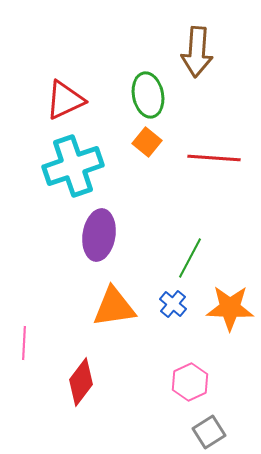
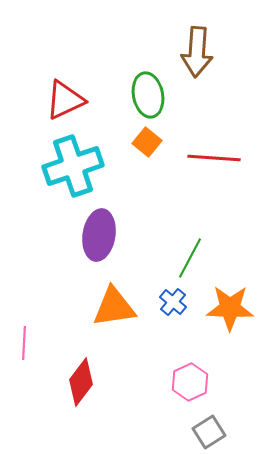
blue cross: moved 2 px up
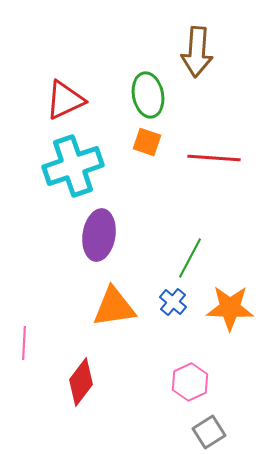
orange square: rotated 20 degrees counterclockwise
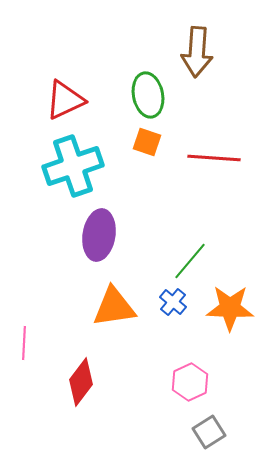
green line: moved 3 px down; rotated 12 degrees clockwise
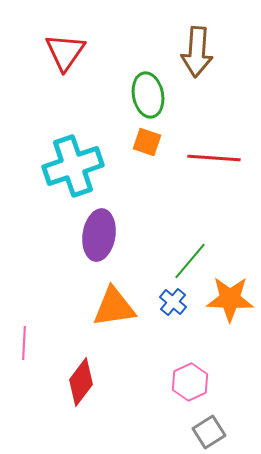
red triangle: moved 48 px up; rotated 30 degrees counterclockwise
orange star: moved 9 px up
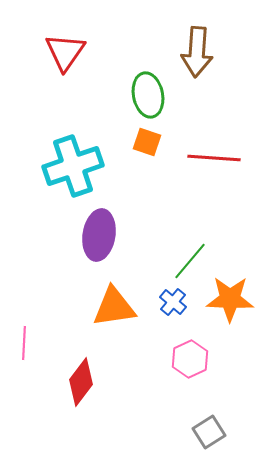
pink hexagon: moved 23 px up
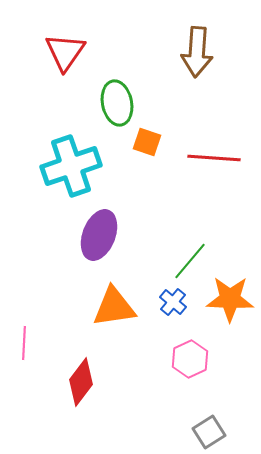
green ellipse: moved 31 px left, 8 px down
cyan cross: moved 2 px left
purple ellipse: rotated 12 degrees clockwise
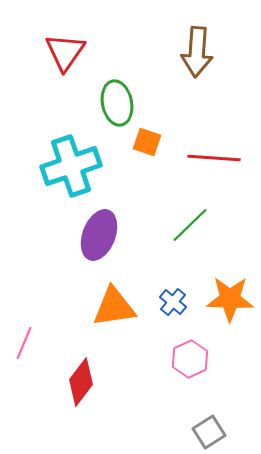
green line: moved 36 px up; rotated 6 degrees clockwise
pink line: rotated 20 degrees clockwise
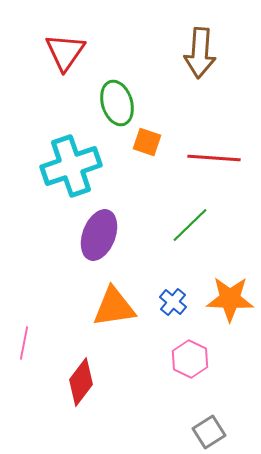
brown arrow: moved 3 px right, 1 px down
green ellipse: rotated 6 degrees counterclockwise
pink line: rotated 12 degrees counterclockwise
pink hexagon: rotated 9 degrees counterclockwise
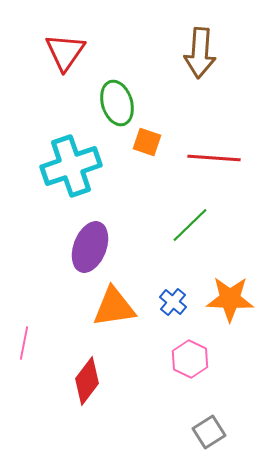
purple ellipse: moved 9 px left, 12 px down
red diamond: moved 6 px right, 1 px up
